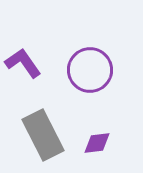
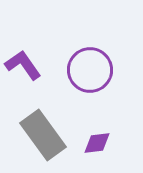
purple L-shape: moved 2 px down
gray rectangle: rotated 9 degrees counterclockwise
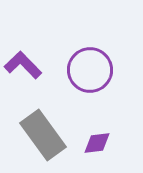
purple L-shape: rotated 9 degrees counterclockwise
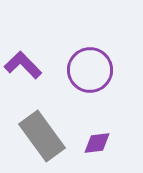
gray rectangle: moved 1 px left, 1 px down
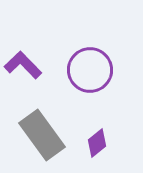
gray rectangle: moved 1 px up
purple diamond: rotated 32 degrees counterclockwise
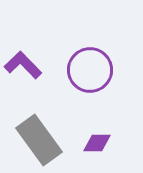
gray rectangle: moved 3 px left, 5 px down
purple diamond: rotated 40 degrees clockwise
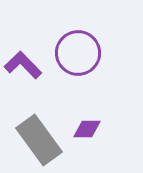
purple circle: moved 12 px left, 17 px up
purple diamond: moved 10 px left, 14 px up
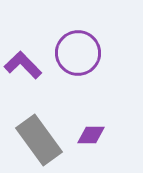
purple diamond: moved 4 px right, 6 px down
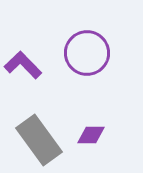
purple circle: moved 9 px right
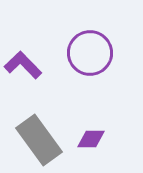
purple circle: moved 3 px right
purple diamond: moved 4 px down
